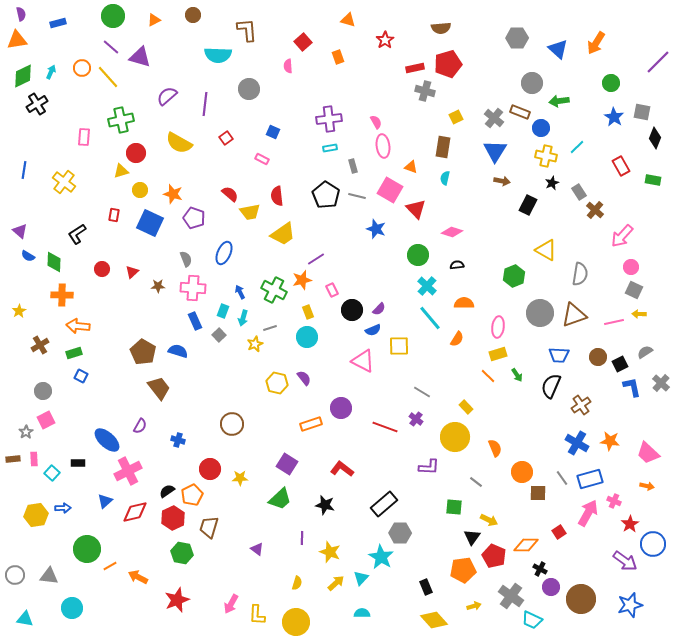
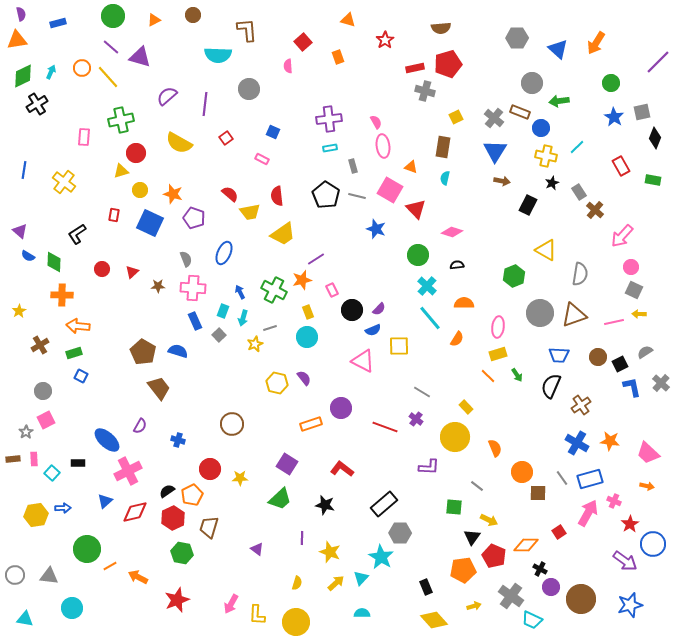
gray square at (642, 112): rotated 24 degrees counterclockwise
gray line at (476, 482): moved 1 px right, 4 px down
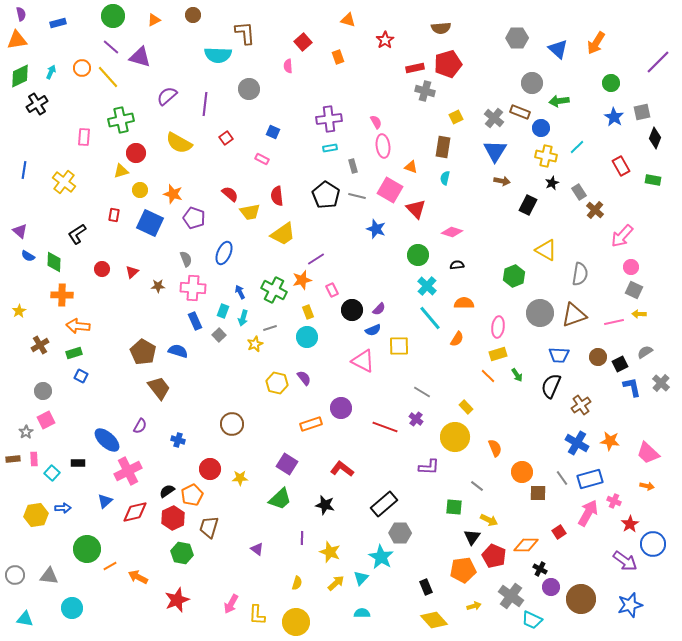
brown L-shape at (247, 30): moved 2 px left, 3 px down
green diamond at (23, 76): moved 3 px left
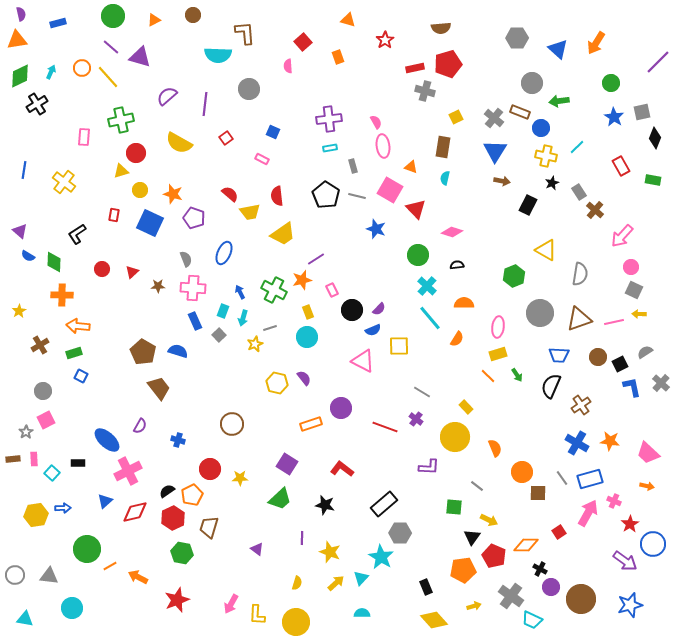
brown triangle at (574, 315): moved 5 px right, 4 px down
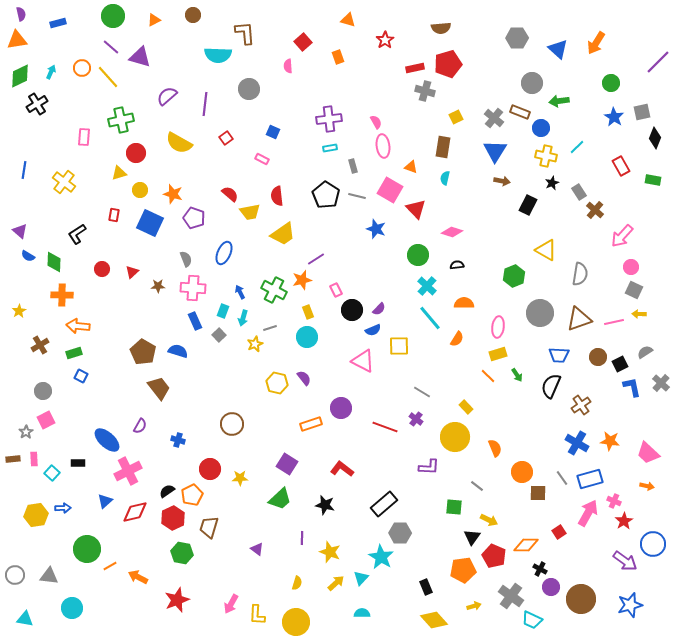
yellow triangle at (121, 171): moved 2 px left, 2 px down
pink rectangle at (332, 290): moved 4 px right
red star at (630, 524): moved 6 px left, 3 px up
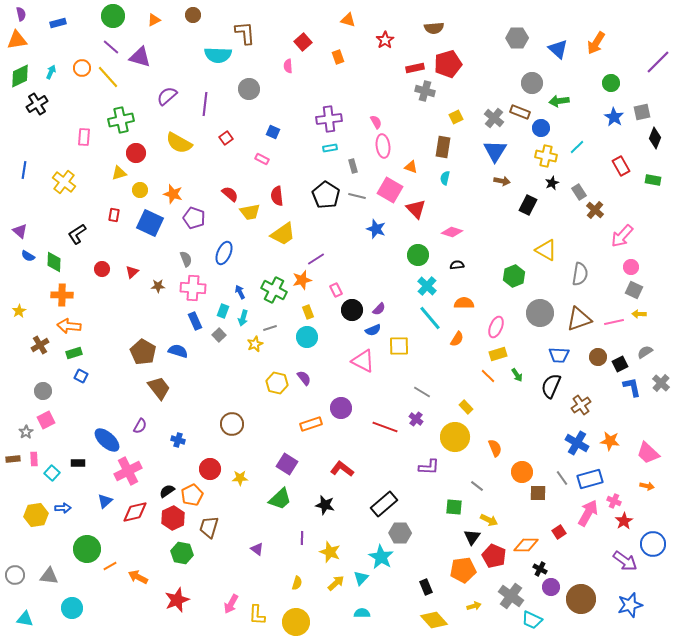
brown semicircle at (441, 28): moved 7 px left
orange arrow at (78, 326): moved 9 px left
pink ellipse at (498, 327): moved 2 px left; rotated 15 degrees clockwise
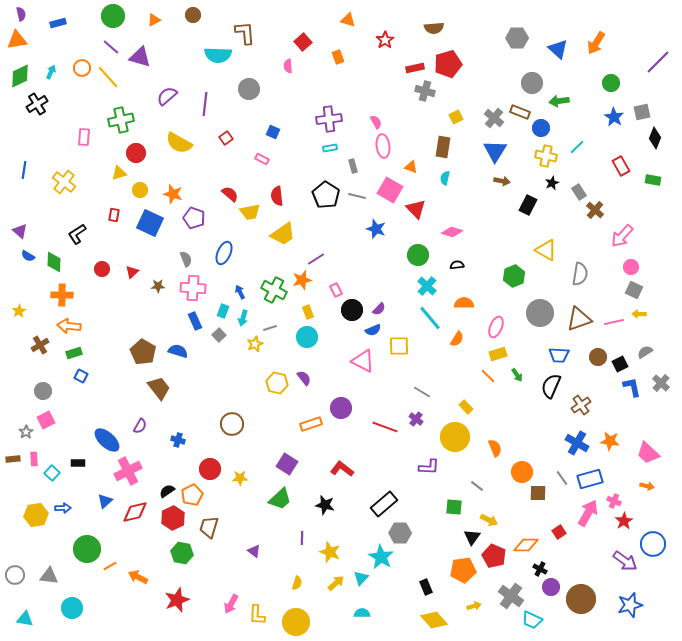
purple triangle at (257, 549): moved 3 px left, 2 px down
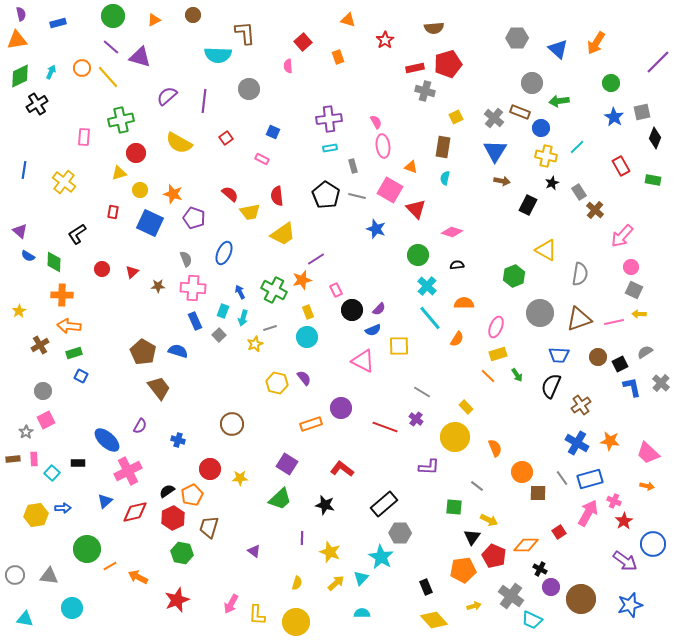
purple line at (205, 104): moved 1 px left, 3 px up
red rectangle at (114, 215): moved 1 px left, 3 px up
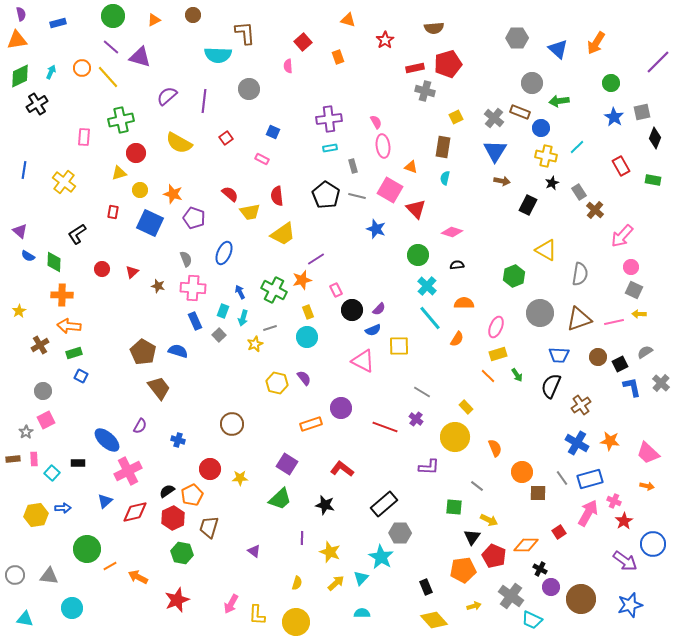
brown star at (158, 286): rotated 16 degrees clockwise
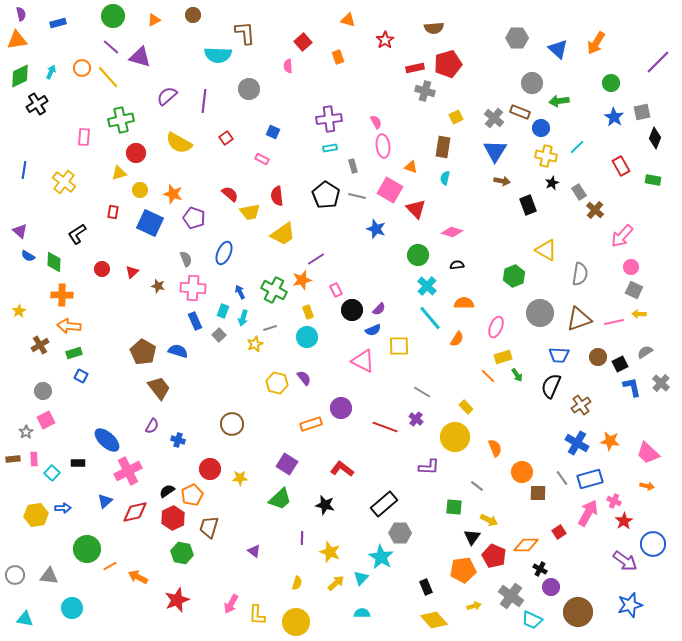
black rectangle at (528, 205): rotated 48 degrees counterclockwise
yellow rectangle at (498, 354): moved 5 px right, 3 px down
purple semicircle at (140, 426): moved 12 px right
brown circle at (581, 599): moved 3 px left, 13 px down
